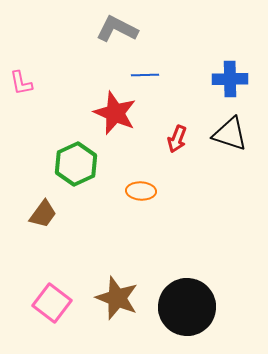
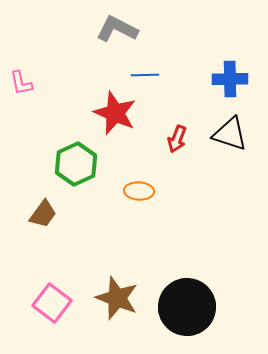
orange ellipse: moved 2 px left
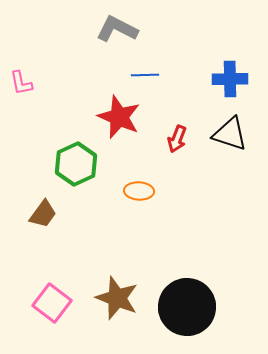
red star: moved 4 px right, 4 px down
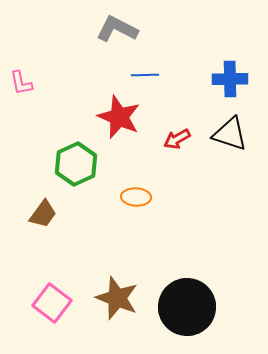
red arrow: rotated 40 degrees clockwise
orange ellipse: moved 3 px left, 6 px down
